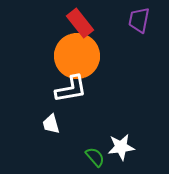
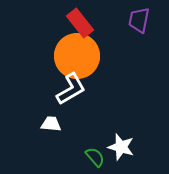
white L-shape: rotated 20 degrees counterclockwise
white trapezoid: rotated 110 degrees clockwise
white star: rotated 24 degrees clockwise
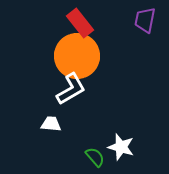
purple trapezoid: moved 6 px right
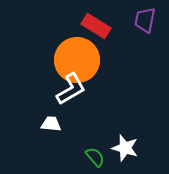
red rectangle: moved 16 px right, 3 px down; rotated 20 degrees counterclockwise
orange circle: moved 4 px down
white star: moved 4 px right, 1 px down
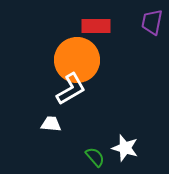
purple trapezoid: moved 7 px right, 2 px down
red rectangle: rotated 32 degrees counterclockwise
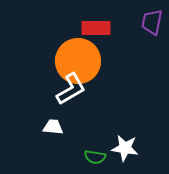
red rectangle: moved 2 px down
orange circle: moved 1 px right, 1 px down
white trapezoid: moved 2 px right, 3 px down
white star: rotated 8 degrees counterclockwise
green semicircle: rotated 140 degrees clockwise
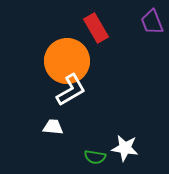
purple trapezoid: rotated 32 degrees counterclockwise
red rectangle: rotated 60 degrees clockwise
orange circle: moved 11 px left
white L-shape: moved 1 px down
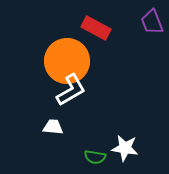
red rectangle: rotated 32 degrees counterclockwise
